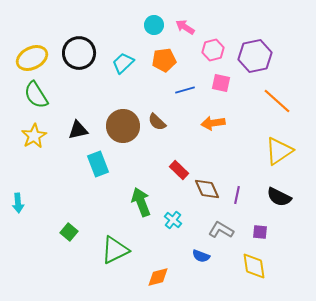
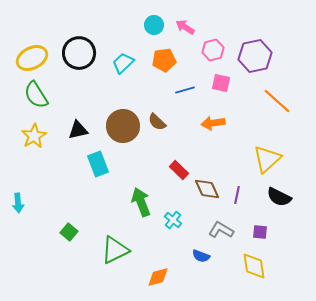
yellow triangle: moved 12 px left, 8 px down; rotated 8 degrees counterclockwise
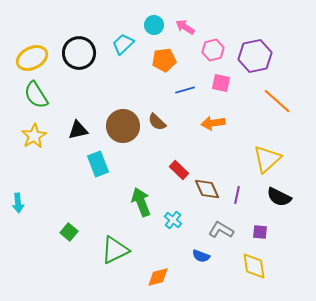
cyan trapezoid: moved 19 px up
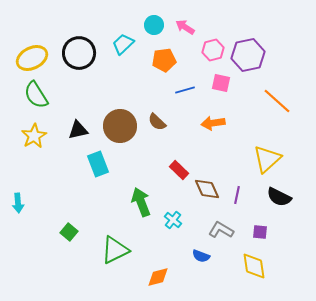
purple hexagon: moved 7 px left, 1 px up
brown circle: moved 3 px left
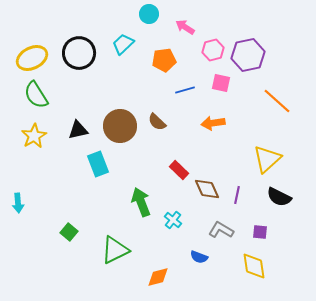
cyan circle: moved 5 px left, 11 px up
blue semicircle: moved 2 px left, 1 px down
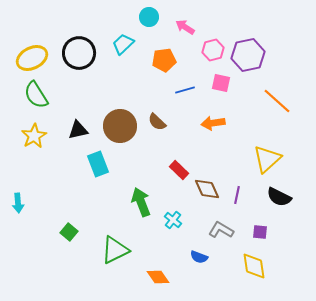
cyan circle: moved 3 px down
orange diamond: rotated 70 degrees clockwise
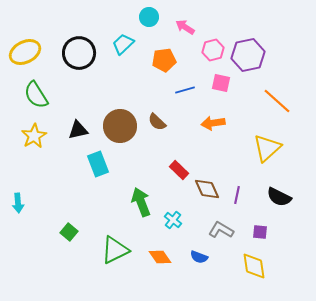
yellow ellipse: moved 7 px left, 6 px up
yellow triangle: moved 11 px up
orange diamond: moved 2 px right, 20 px up
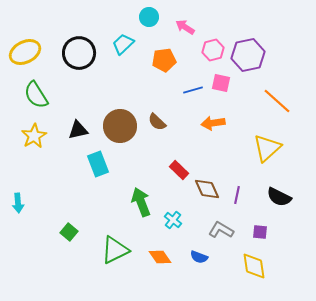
blue line: moved 8 px right
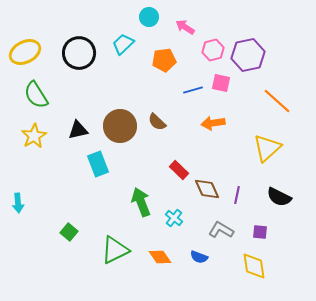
cyan cross: moved 1 px right, 2 px up
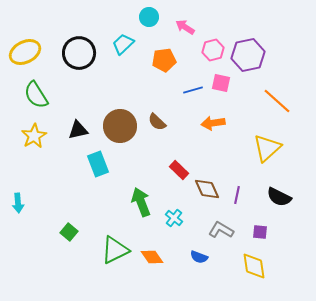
orange diamond: moved 8 px left
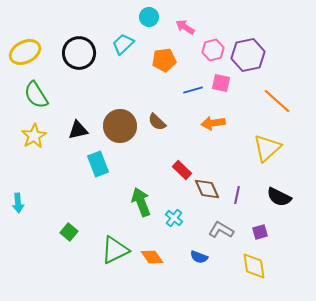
red rectangle: moved 3 px right
purple square: rotated 21 degrees counterclockwise
